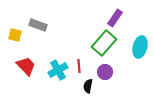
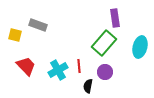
purple rectangle: rotated 42 degrees counterclockwise
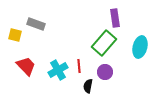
gray rectangle: moved 2 px left, 1 px up
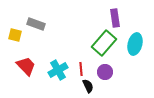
cyan ellipse: moved 5 px left, 3 px up
red line: moved 2 px right, 3 px down
black semicircle: rotated 144 degrees clockwise
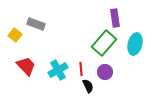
yellow square: rotated 24 degrees clockwise
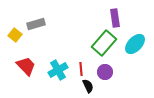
gray rectangle: rotated 36 degrees counterclockwise
cyan ellipse: rotated 30 degrees clockwise
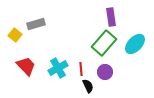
purple rectangle: moved 4 px left, 1 px up
cyan cross: moved 2 px up
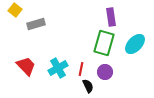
yellow square: moved 25 px up
green rectangle: rotated 25 degrees counterclockwise
red line: rotated 16 degrees clockwise
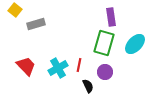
red line: moved 2 px left, 4 px up
